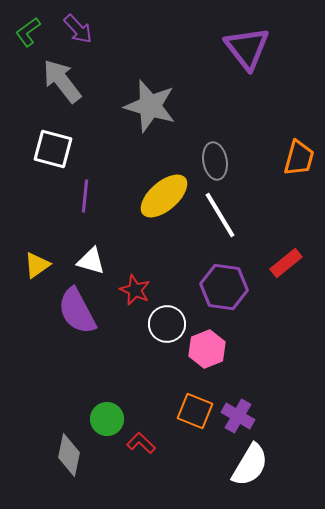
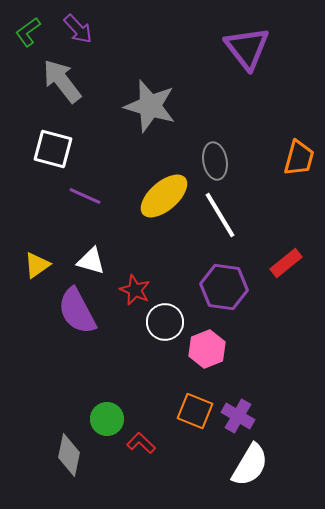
purple line: rotated 72 degrees counterclockwise
white circle: moved 2 px left, 2 px up
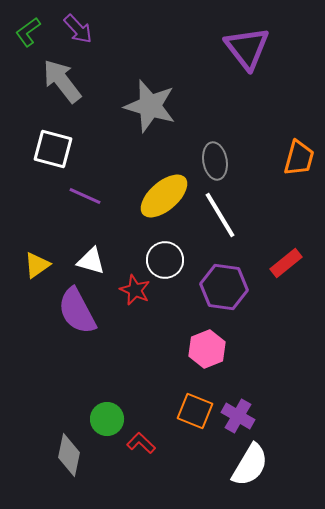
white circle: moved 62 px up
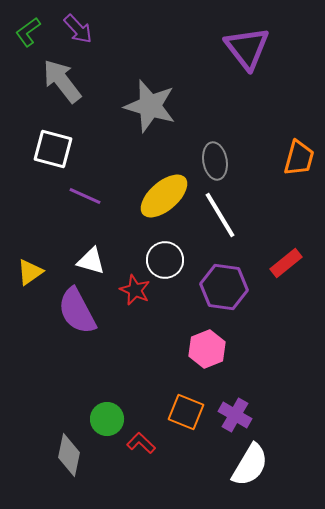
yellow triangle: moved 7 px left, 7 px down
orange square: moved 9 px left, 1 px down
purple cross: moved 3 px left, 1 px up
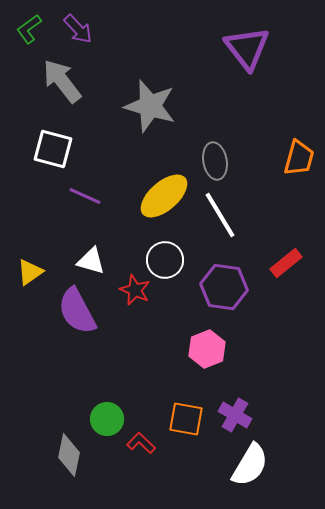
green L-shape: moved 1 px right, 3 px up
orange square: moved 7 px down; rotated 12 degrees counterclockwise
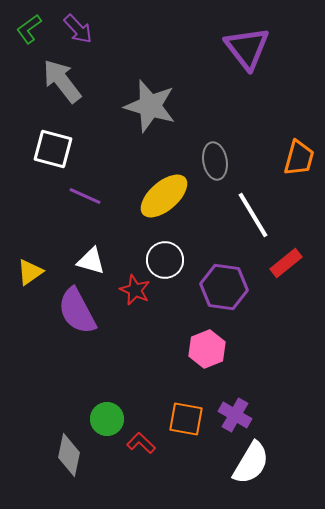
white line: moved 33 px right
white semicircle: moved 1 px right, 2 px up
